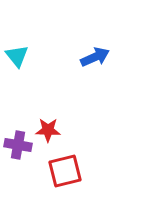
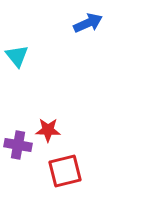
blue arrow: moved 7 px left, 34 px up
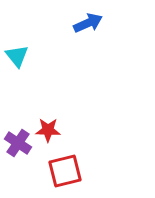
purple cross: moved 2 px up; rotated 24 degrees clockwise
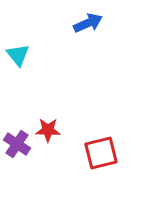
cyan triangle: moved 1 px right, 1 px up
purple cross: moved 1 px left, 1 px down
red square: moved 36 px right, 18 px up
